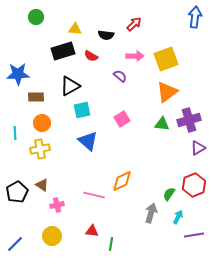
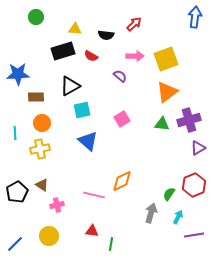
yellow circle: moved 3 px left
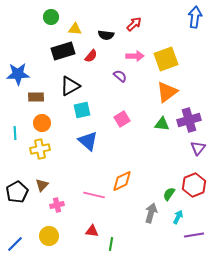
green circle: moved 15 px right
red semicircle: rotated 80 degrees counterclockwise
purple triangle: rotated 21 degrees counterclockwise
brown triangle: rotated 40 degrees clockwise
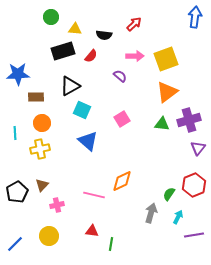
black semicircle: moved 2 px left
cyan square: rotated 36 degrees clockwise
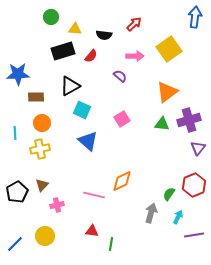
yellow square: moved 3 px right, 10 px up; rotated 15 degrees counterclockwise
yellow circle: moved 4 px left
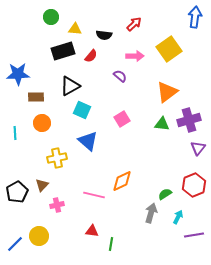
yellow cross: moved 17 px right, 9 px down
green semicircle: moved 4 px left; rotated 24 degrees clockwise
yellow circle: moved 6 px left
